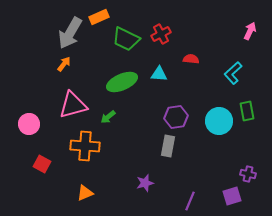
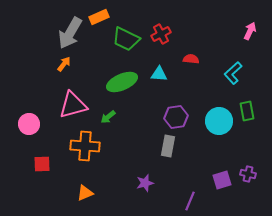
red square: rotated 30 degrees counterclockwise
purple square: moved 10 px left, 16 px up
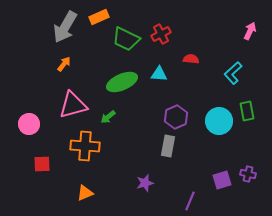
gray arrow: moved 5 px left, 6 px up
purple hexagon: rotated 15 degrees counterclockwise
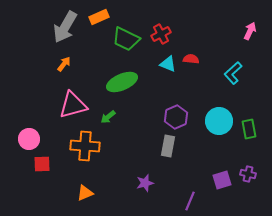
cyan triangle: moved 9 px right, 10 px up; rotated 18 degrees clockwise
green rectangle: moved 2 px right, 18 px down
pink circle: moved 15 px down
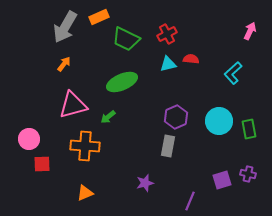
red cross: moved 6 px right
cyan triangle: rotated 36 degrees counterclockwise
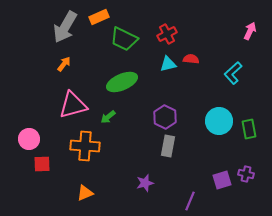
green trapezoid: moved 2 px left
purple hexagon: moved 11 px left; rotated 10 degrees counterclockwise
purple cross: moved 2 px left
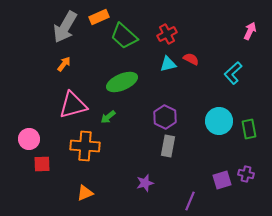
green trapezoid: moved 3 px up; rotated 16 degrees clockwise
red semicircle: rotated 21 degrees clockwise
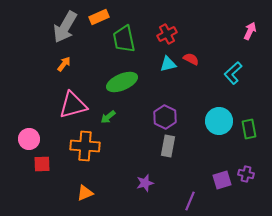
green trapezoid: moved 3 px down; rotated 36 degrees clockwise
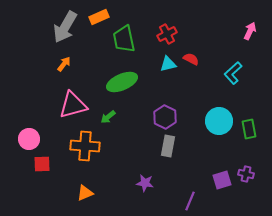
purple star: rotated 24 degrees clockwise
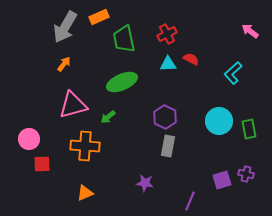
pink arrow: rotated 78 degrees counterclockwise
cyan triangle: rotated 12 degrees clockwise
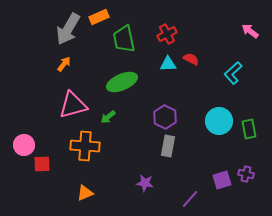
gray arrow: moved 3 px right, 2 px down
pink circle: moved 5 px left, 6 px down
purple line: moved 2 px up; rotated 18 degrees clockwise
